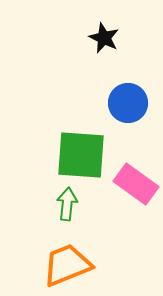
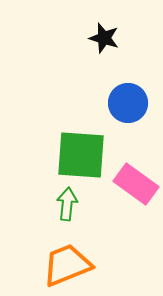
black star: rotated 8 degrees counterclockwise
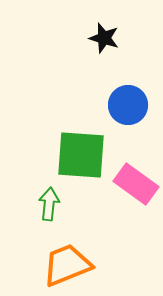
blue circle: moved 2 px down
green arrow: moved 18 px left
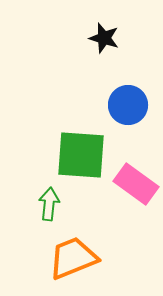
orange trapezoid: moved 6 px right, 7 px up
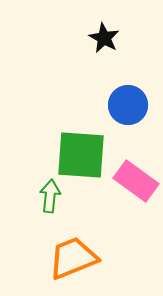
black star: rotated 12 degrees clockwise
pink rectangle: moved 3 px up
green arrow: moved 1 px right, 8 px up
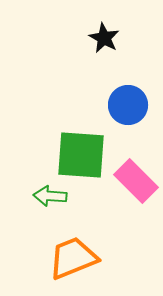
pink rectangle: rotated 9 degrees clockwise
green arrow: rotated 92 degrees counterclockwise
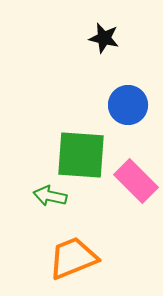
black star: rotated 16 degrees counterclockwise
green arrow: rotated 8 degrees clockwise
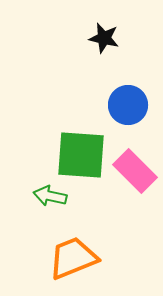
pink rectangle: moved 1 px left, 10 px up
